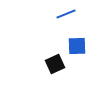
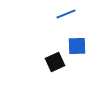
black square: moved 2 px up
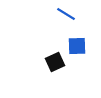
blue line: rotated 54 degrees clockwise
